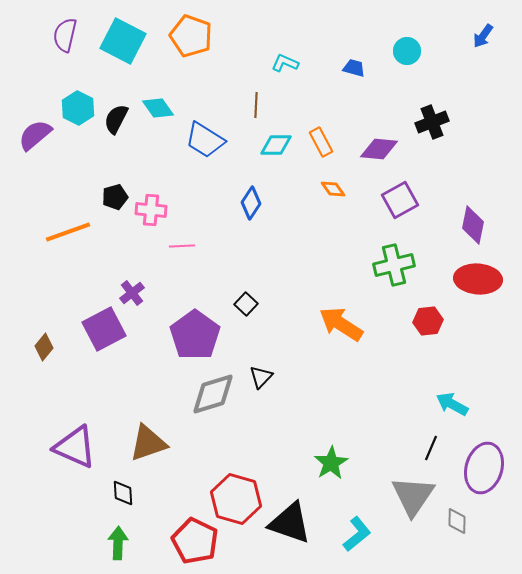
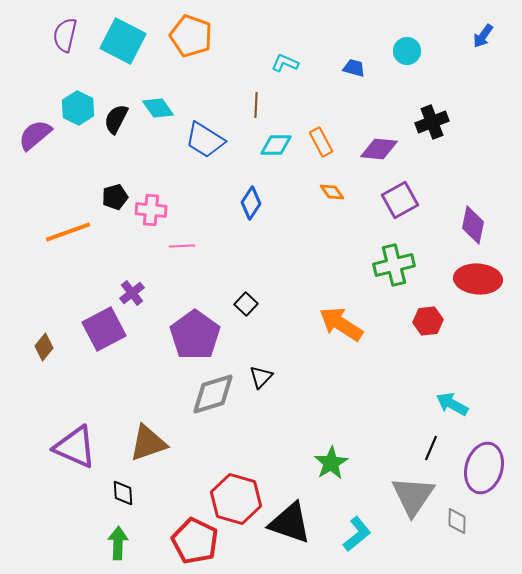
orange diamond at (333, 189): moved 1 px left, 3 px down
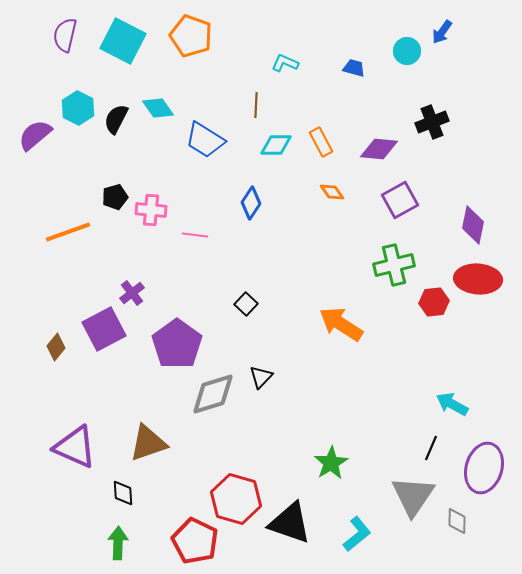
blue arrow at (483, 36): moved 41 px left, 4 px up
pink line at (182, 246): moved 13 px right, 11 px up; rotated 10 degrees clockwise
red hexagon at (428, 321): moved 6 px right, 19 px up
purple pentagon at (195, 335): moved 18 px left, 9 px down
brown diamond at (44, 347): moved 12 px right
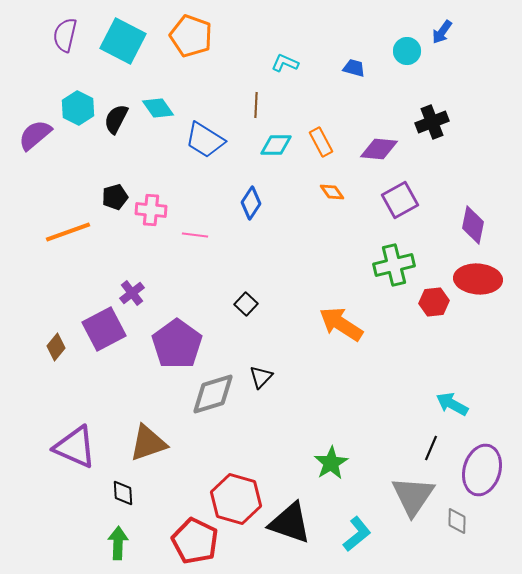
purple ellipse at (484, 468): moved 2 px left, 2 px down
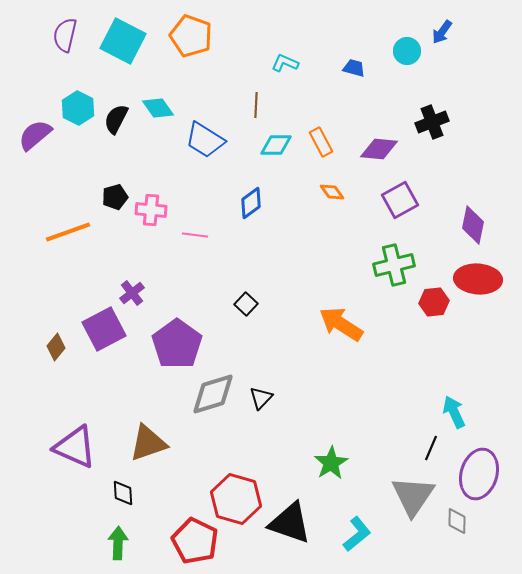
blue diamond at (251, 203): rotated 20 degrees clockwise
black triangle at (261, 377): moved 21 px down
cyan arrow at (452, 404): moved 2 px right, 8 px down; rotated 36 degrees clockwise
purple ellipse at (482, 470): moved 3 px left, 4 px down
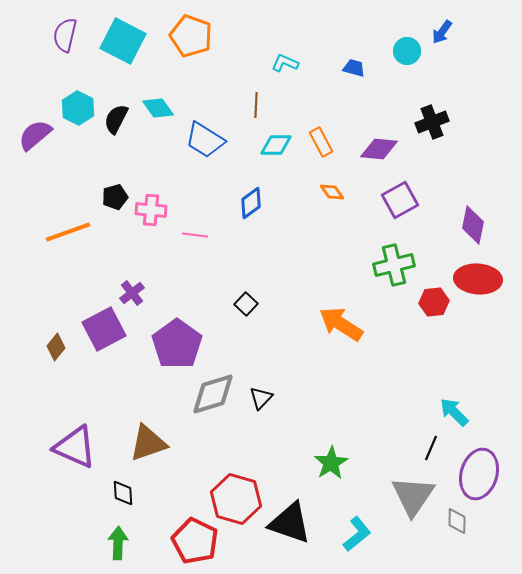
cyan arrow at (454, 412): rotated 20 degrees counterclockwise
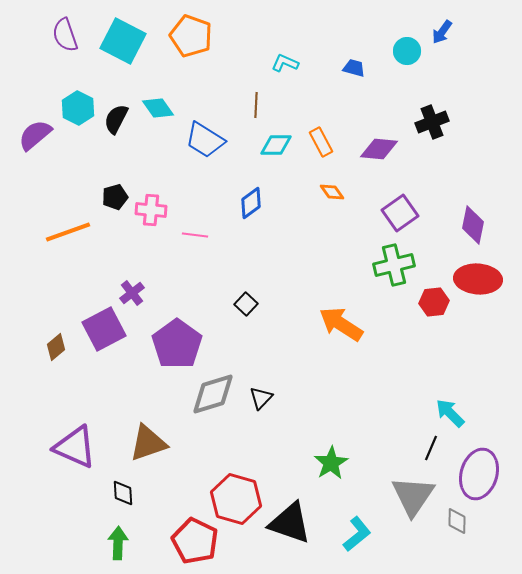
purple semicircle at (65, 35): rotated 32 degrees counterclockwise
purple square at (400, 200): moved 13 px down; rotated 6 degrees counterclockwise
brown diamond at (56, 347): rotated 12 degrees clockwise
cyan arrow at (454, 412): moved 4 px left, 1 px down
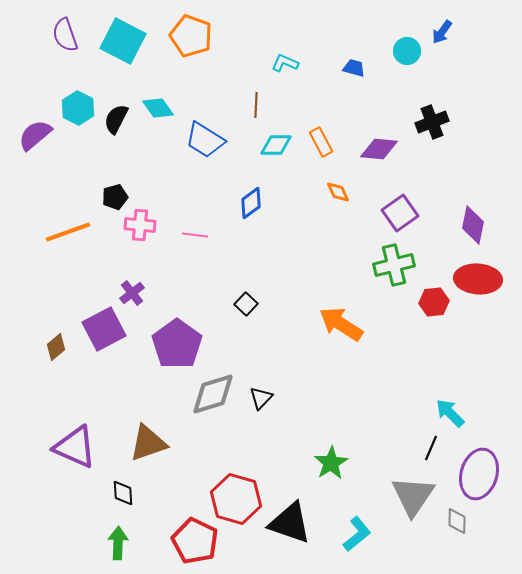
orange diamond at (332, 192): moved 6 px right; rotated 10 degrees clockwise
pink cross at (151, 210): moved 11 px left, 15 px down
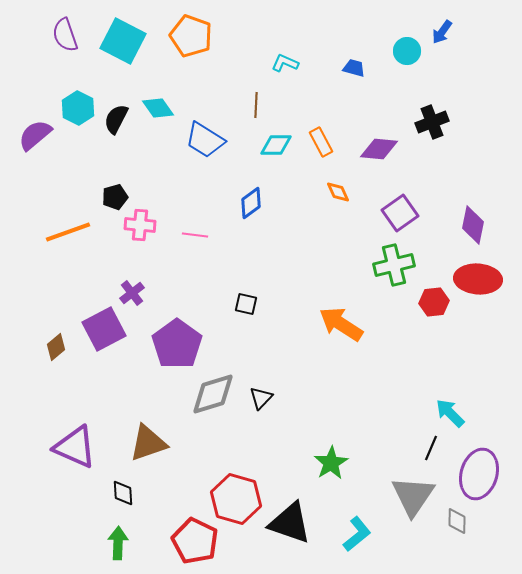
black square at (246, 304): rotated 30 degrees counterclockwise
